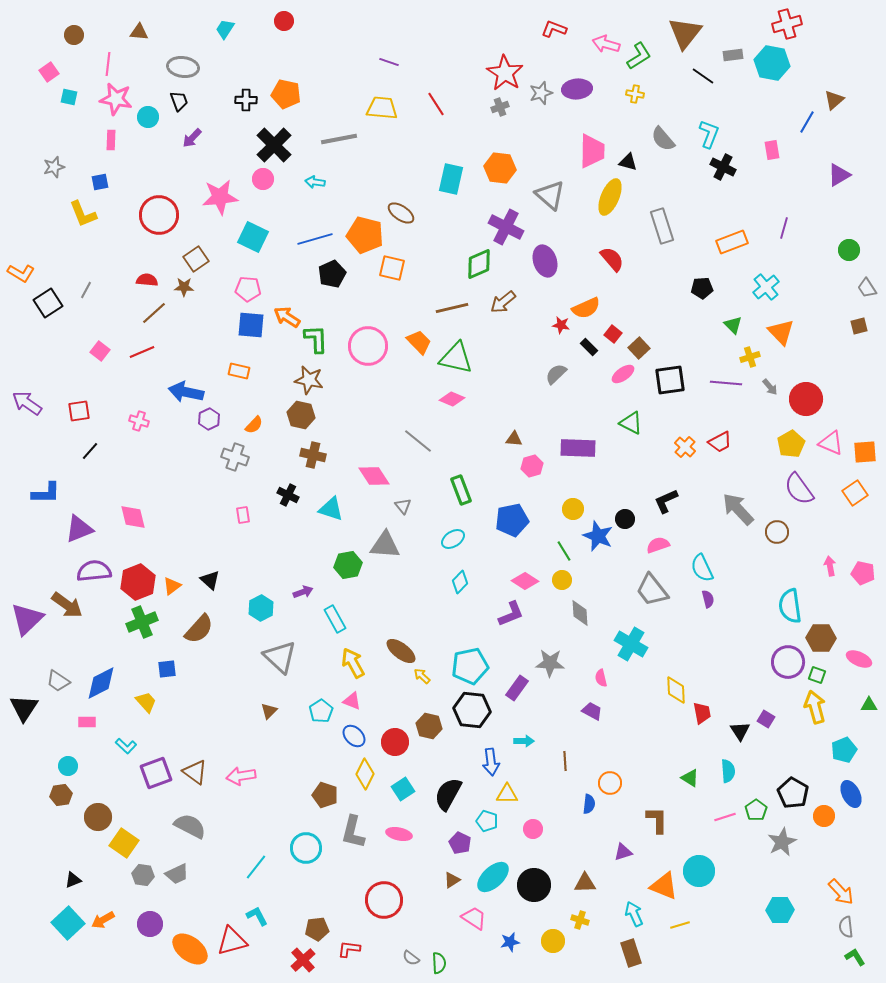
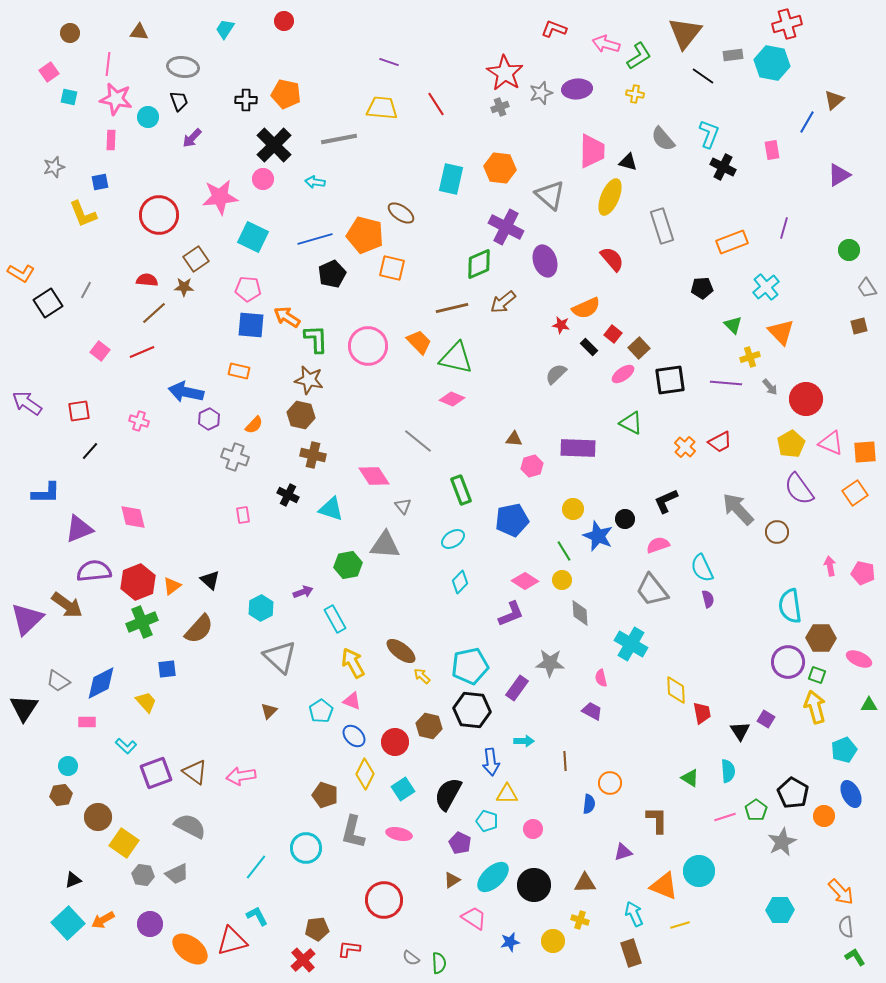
brown circle at (74, 35): moved 4 px left, 2 px up
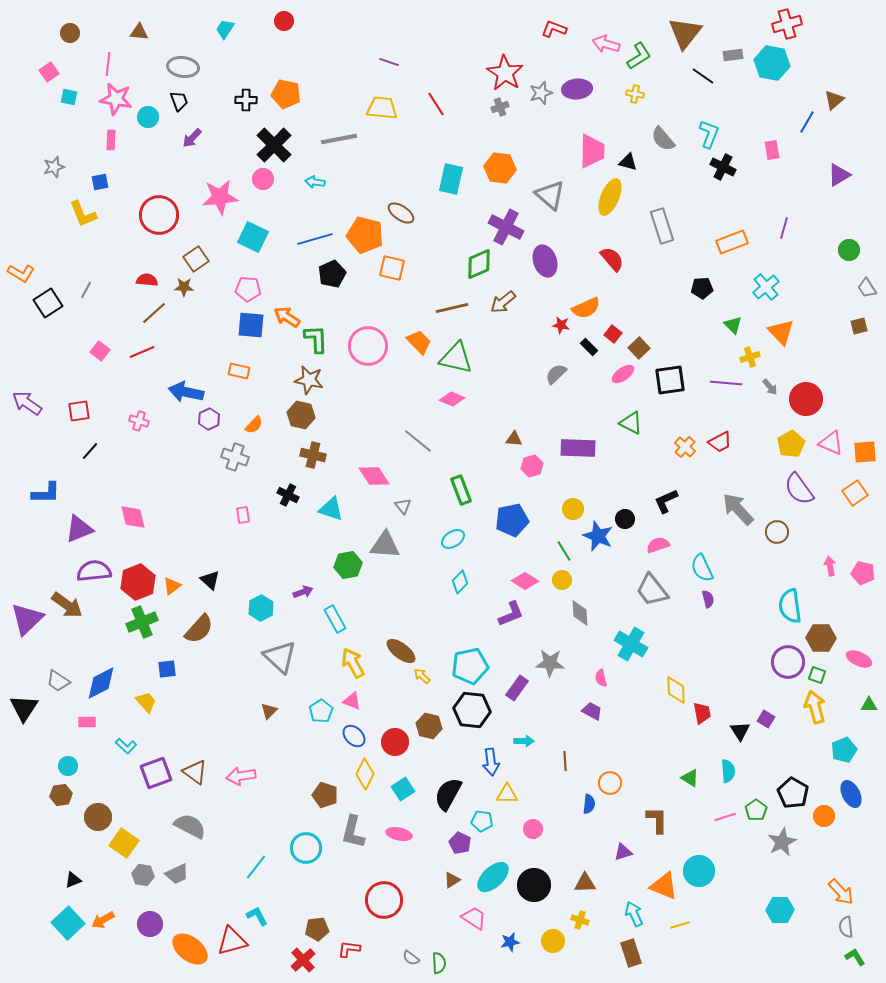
cyan pentagon at (487, 821): moved 5 px left; rotated 10 degrees counterclockwise
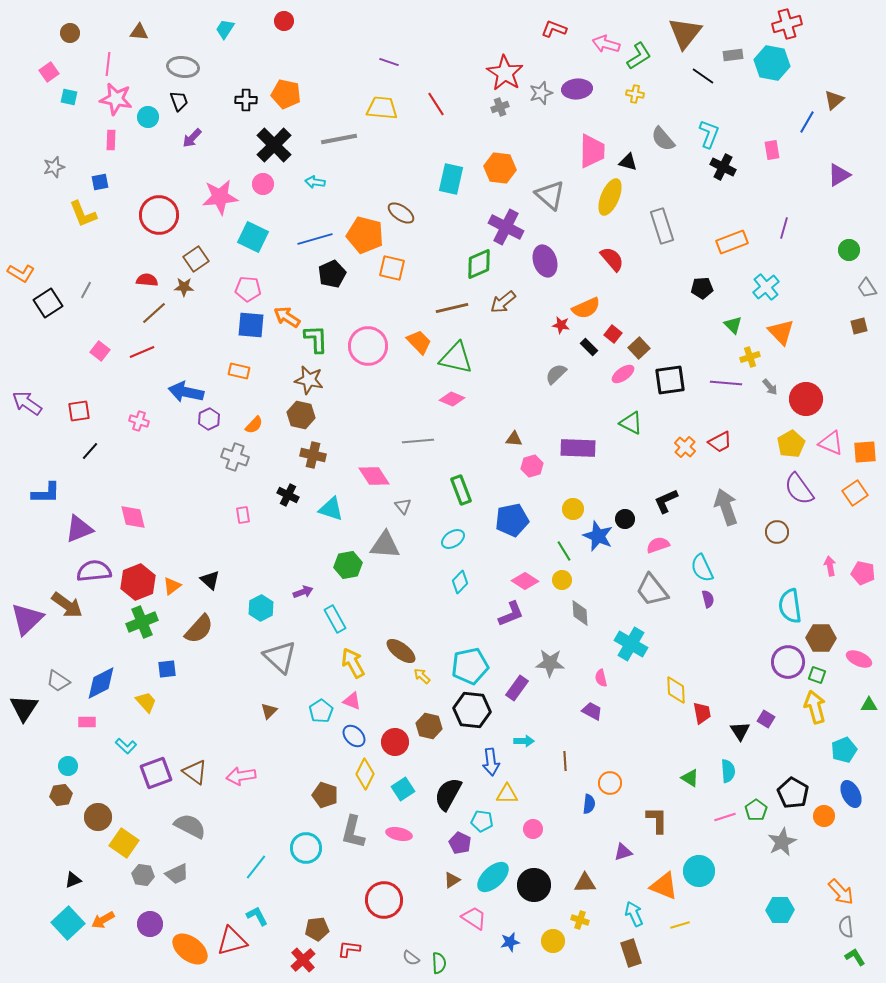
pink circle at (263, 179): moved 5 px down
gray line at (418, 441): rotated 44 degrees counterclockwise
gray arrow at (738, 509): moved 12 px left, 2 px up; rotated 24 degrees clockwise
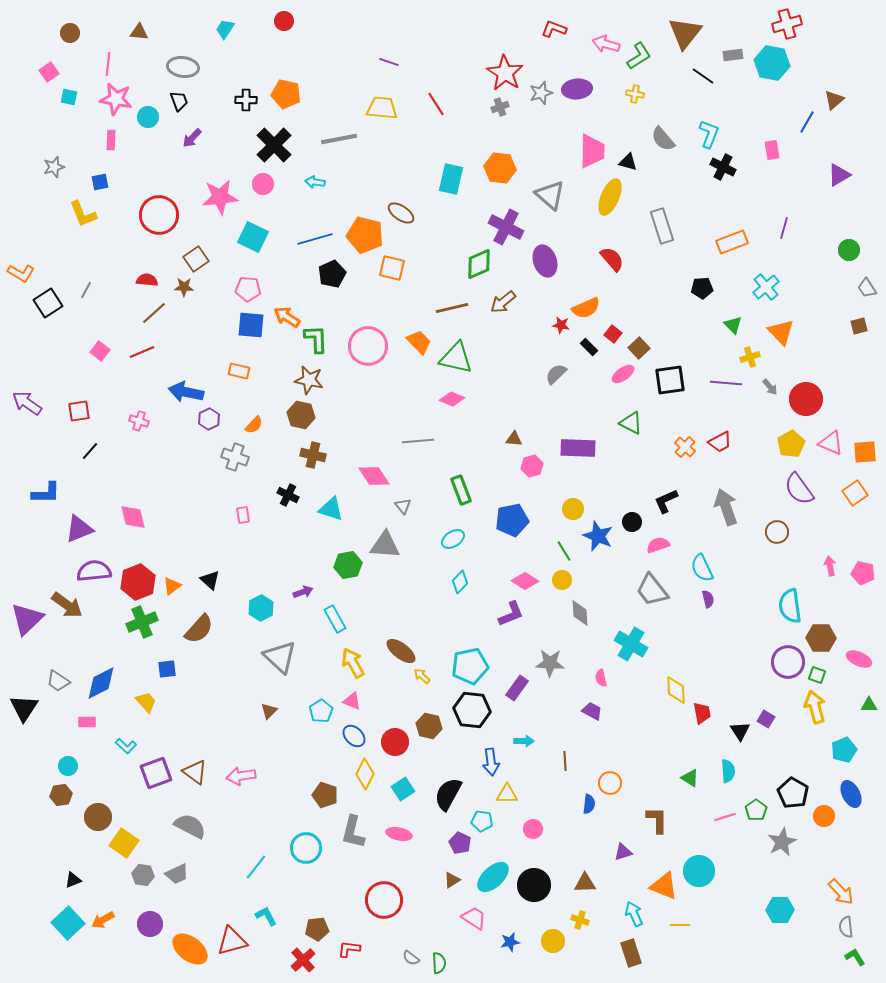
black circle at (625, 519): moved 7 px right, 3 px down
cyan L-shape at (257, 916): moved 9 px right
yellow line at (680, 925): rotated 18 degrees clockwise
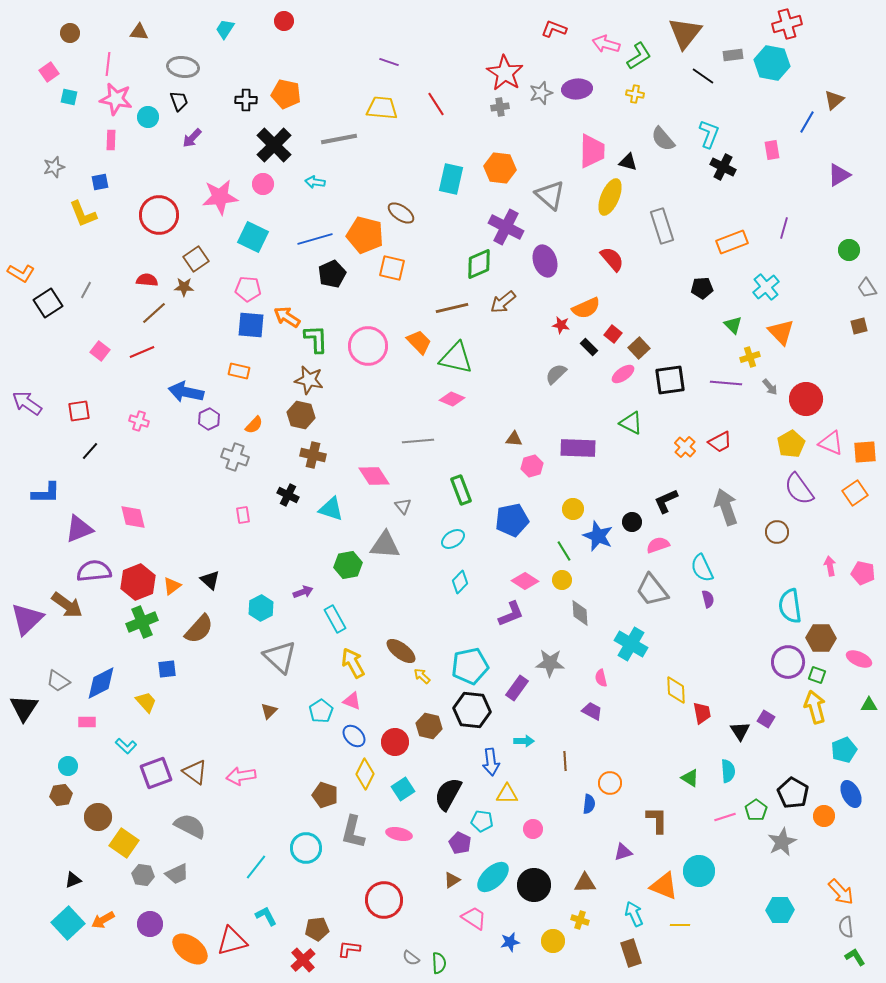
gray cross at (500, 107): rotated 12 degrees clockwise
